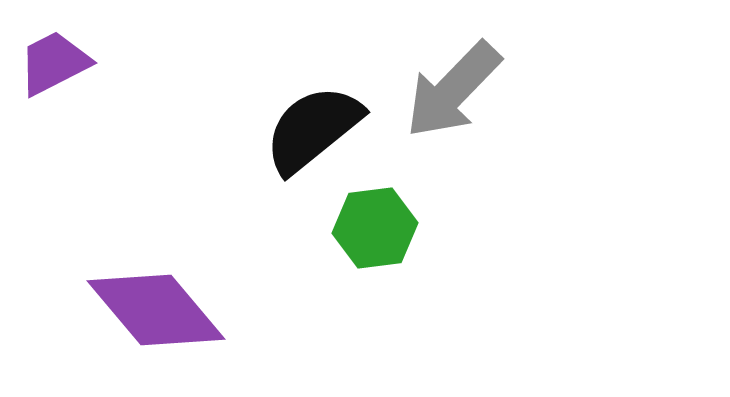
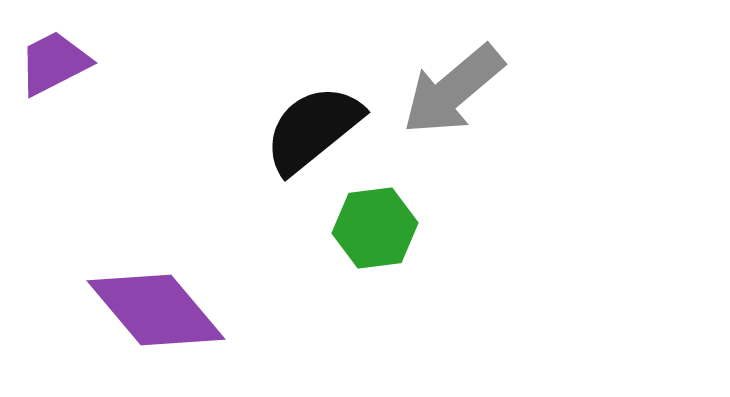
gray arrow: rotated 6 degrees clockwise
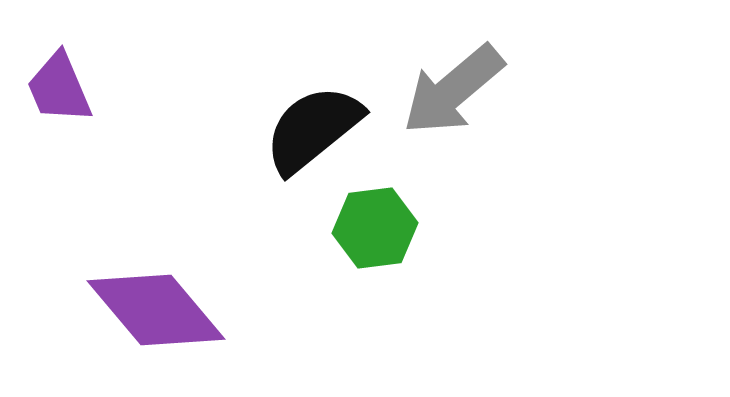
purple trapezoid: moved 5 px right, 25 px down; rotated 86 degrees counterclockwise
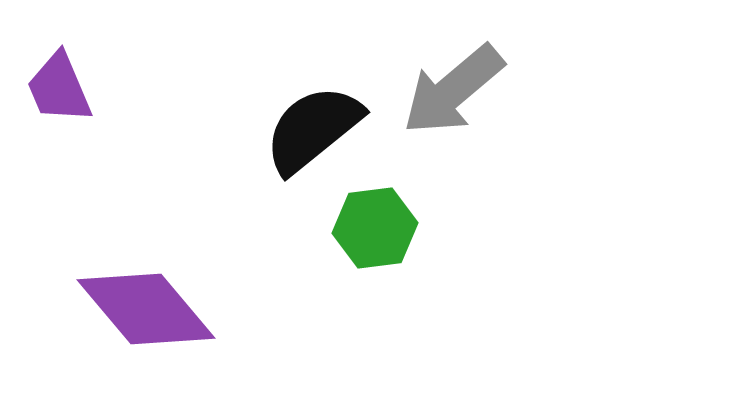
purple diamond: moved 10 px left, 1 px up
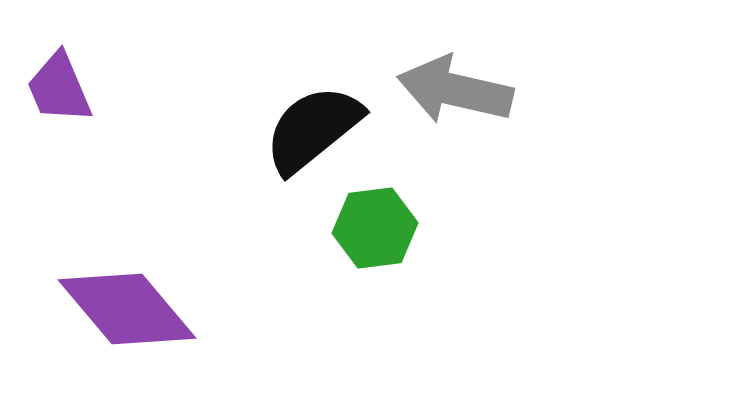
gray arrow: moved 2 px right; rotated 53 degrees clockwise
purple diamond: moved 19 px left
